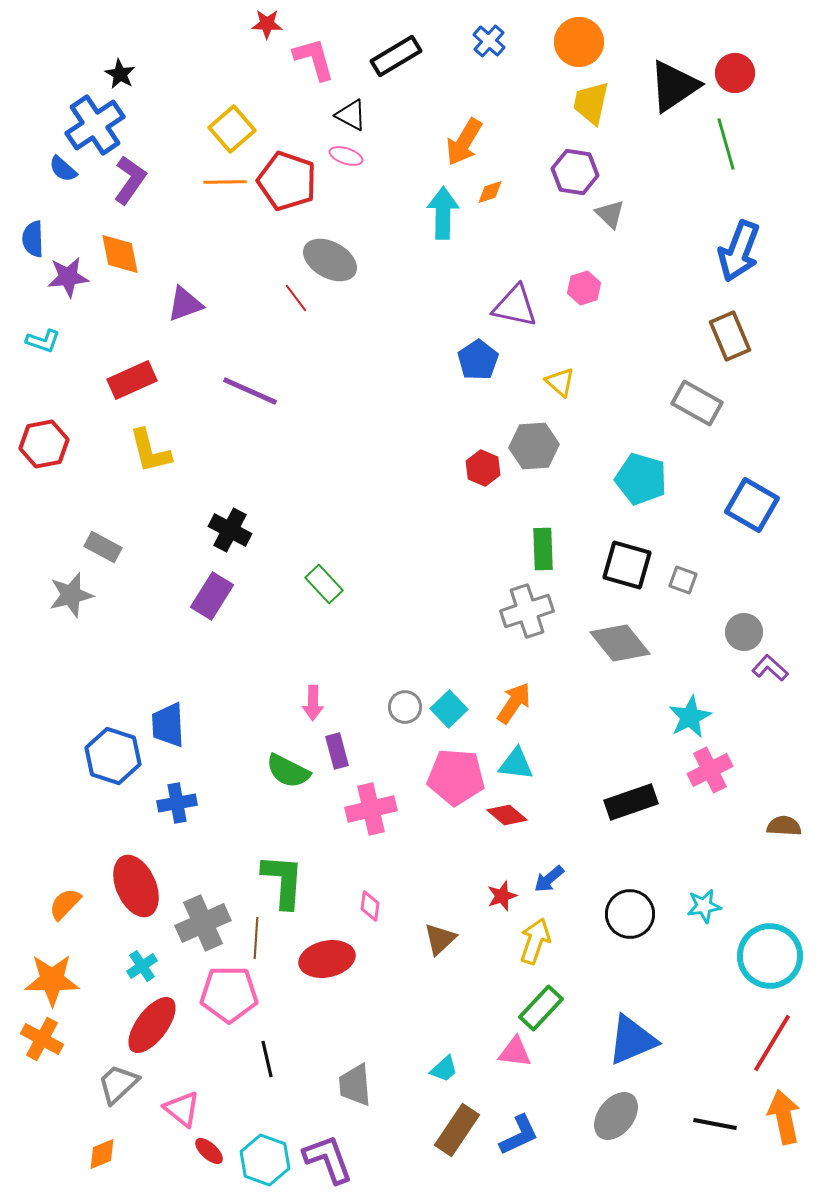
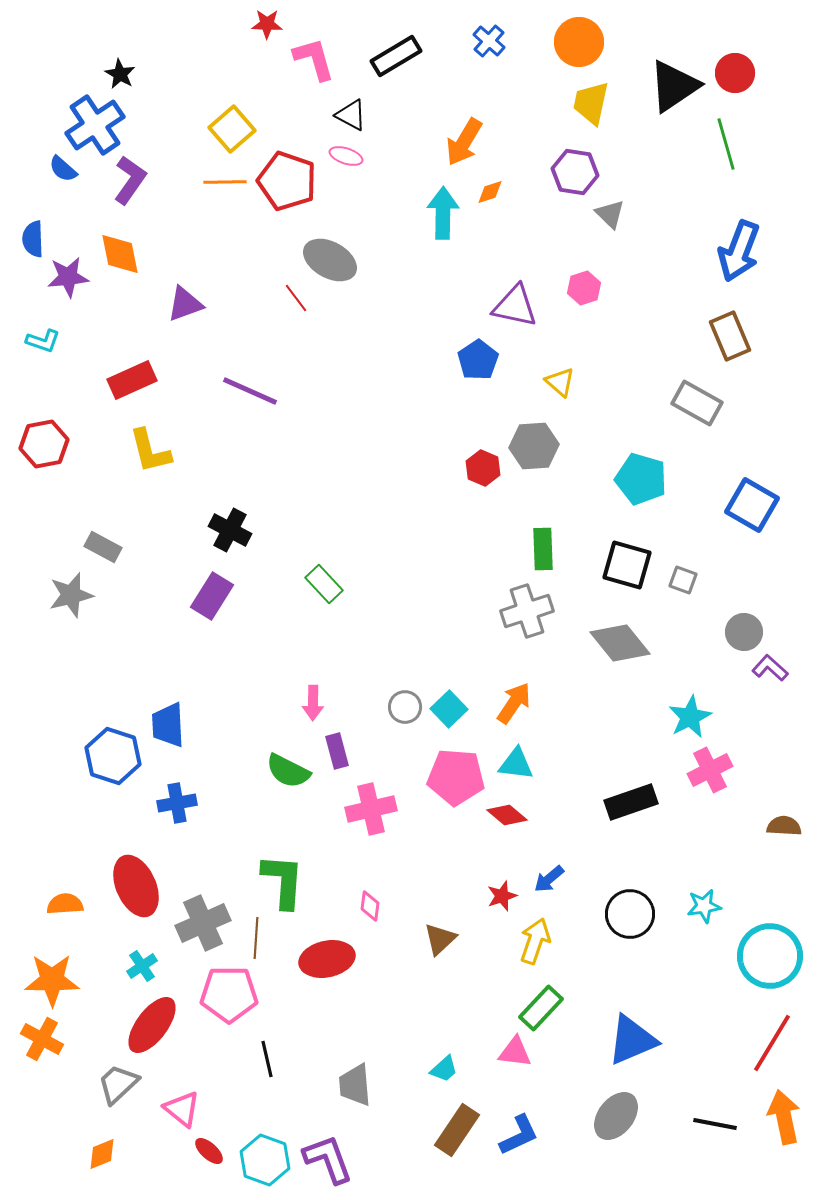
orange semicircle at (65, 904): rotated 42 degrees clockwise
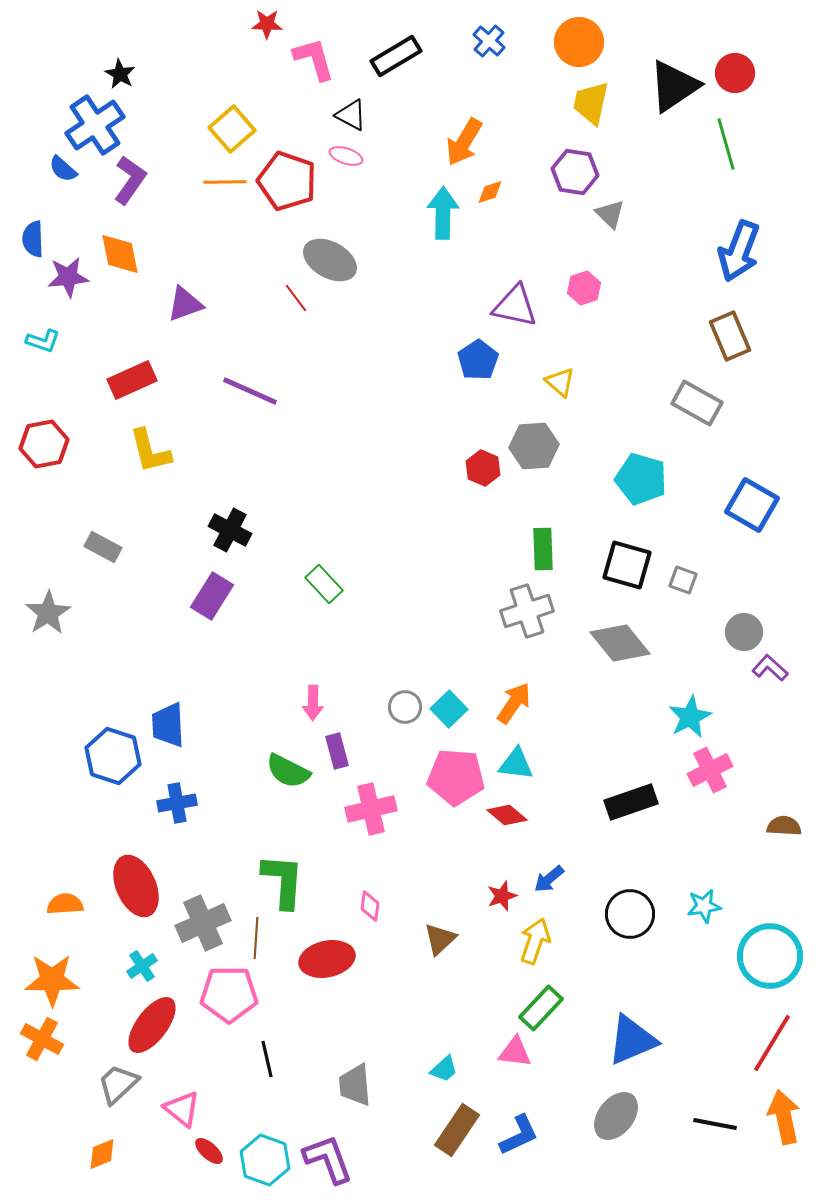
gray star at (71, 595): moved 23 px left, 18 px down; rotated 18 degrees counterclockwise
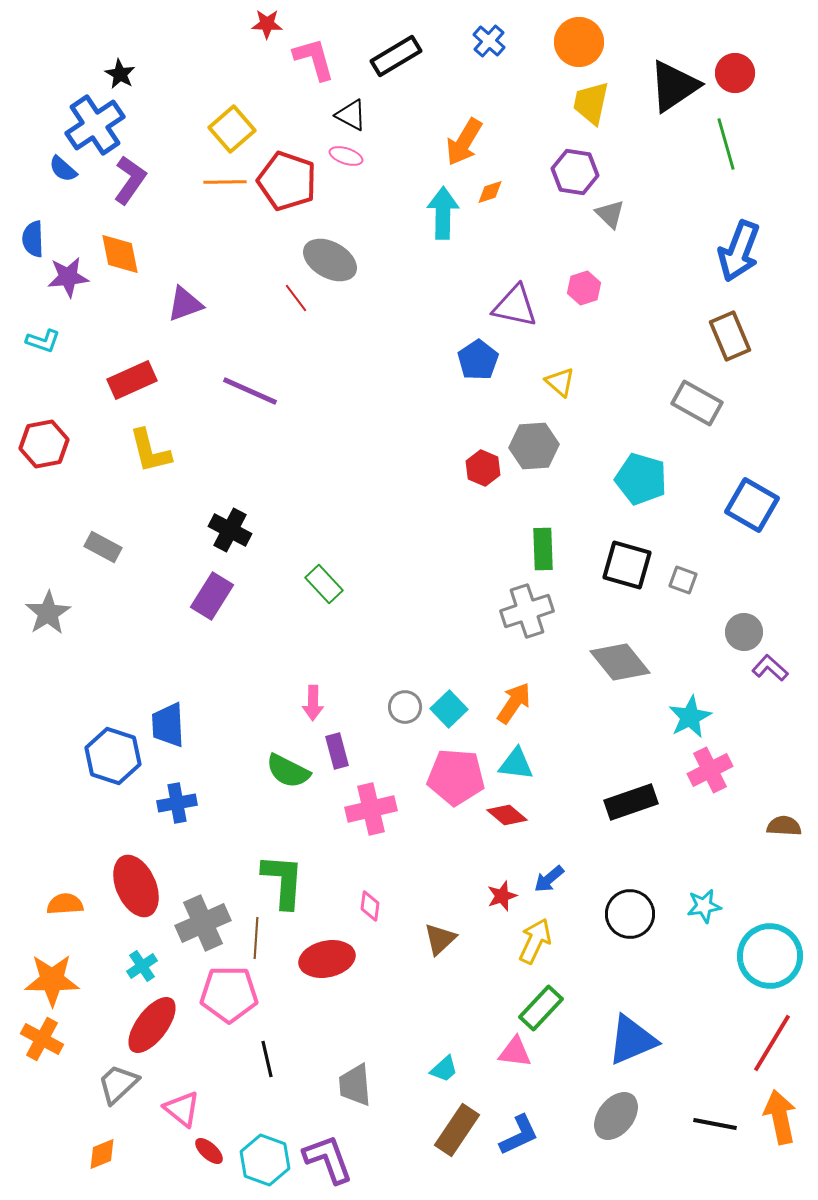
gray diamond at (620, 643): moved 19 px down
yellow arrow at (535, 941): rotated 6 degrees clockwise
orange arrow at (784, 1117): moved 4 px left
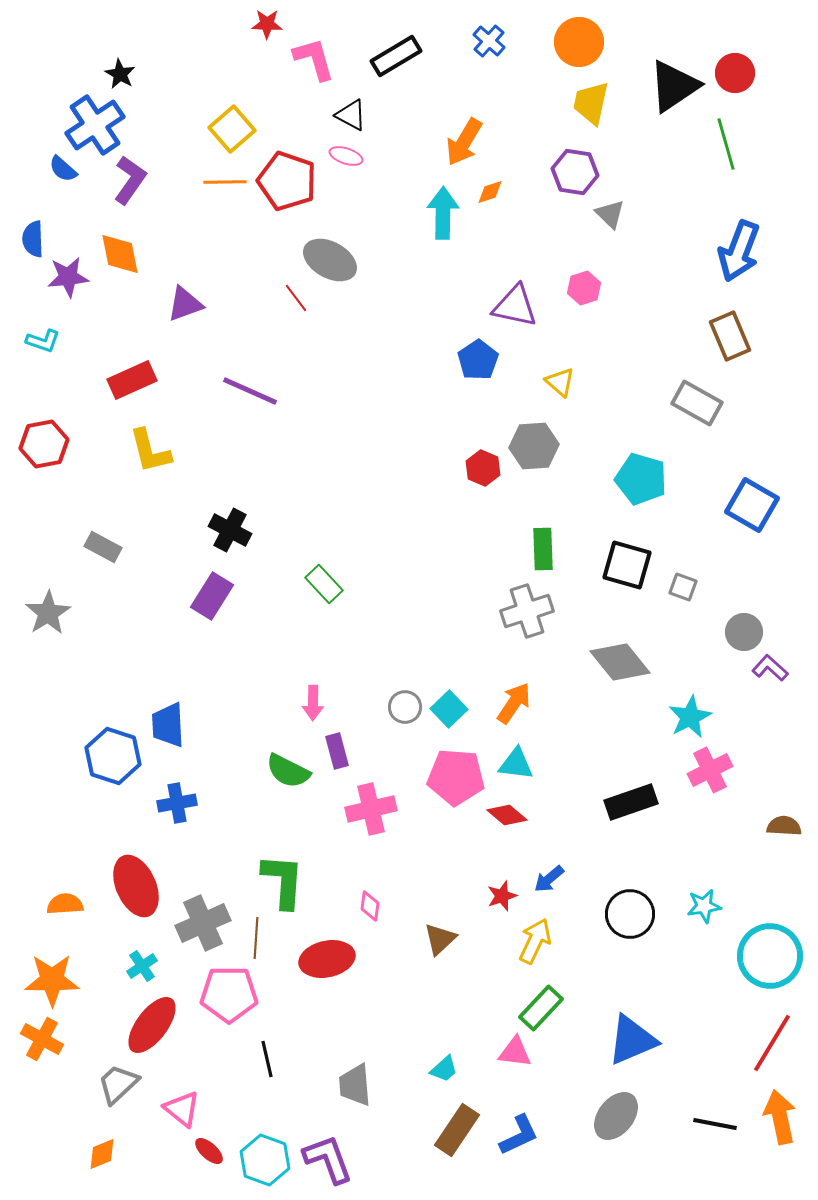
gray square at (683, 580): moved 7 px down
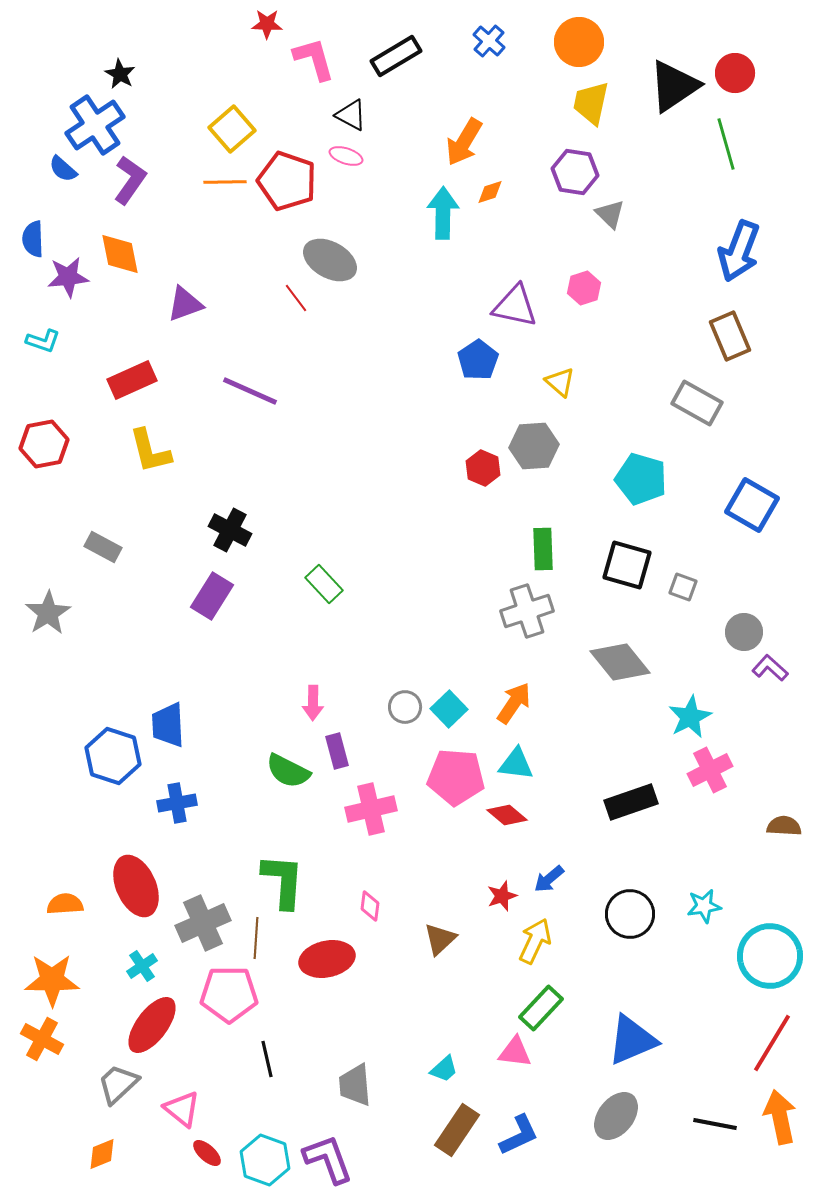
red ellipse at (209, 1151): moved 2 px left, 2 px down
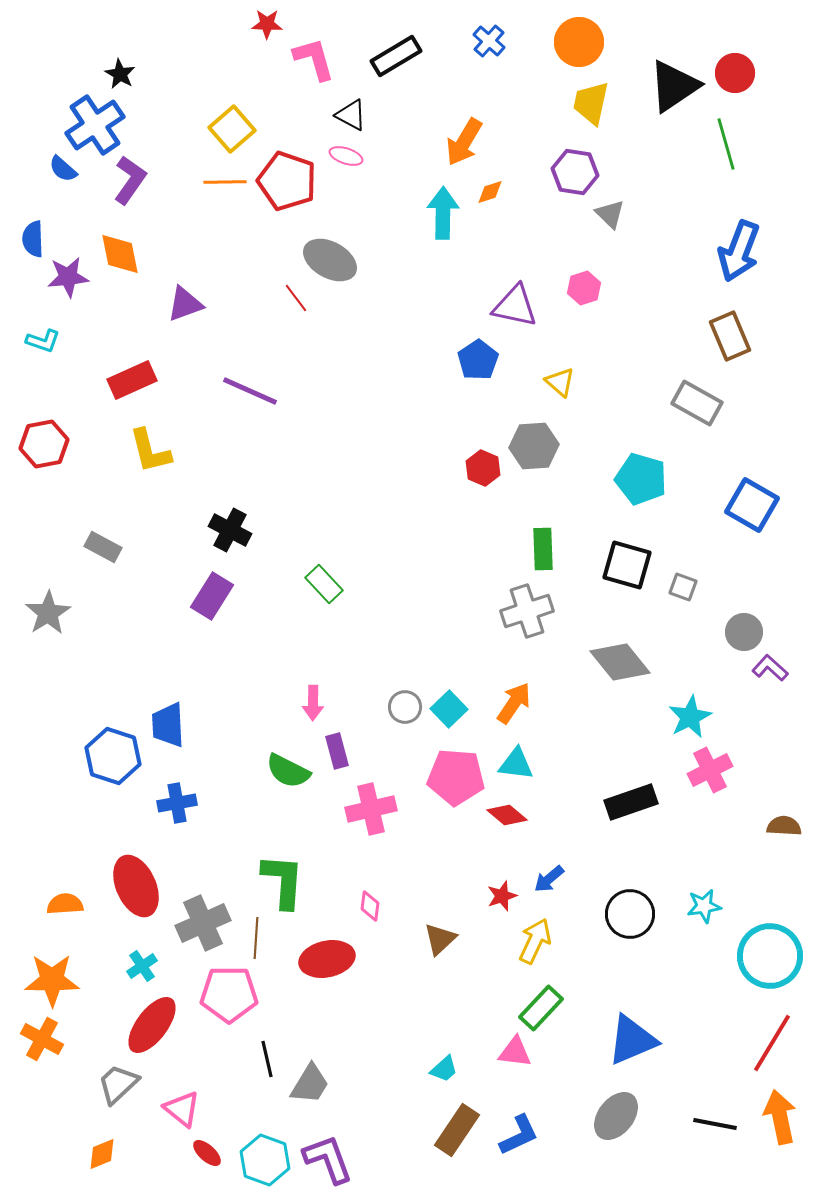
gray trapezoid at (355, 1085): moved 45 px left, 1 px up; rotated 144 degrees counterclockwise
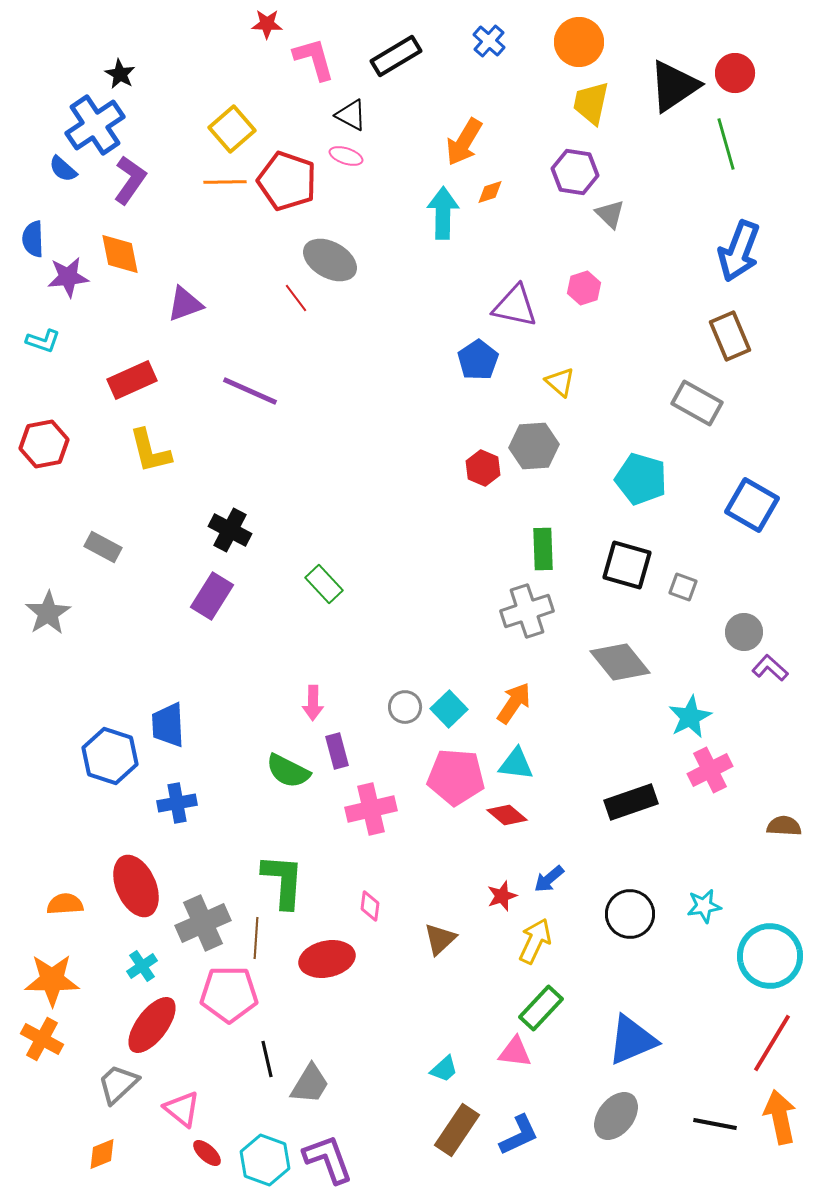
blue hexagon at (113, 756): moved 3 px left
